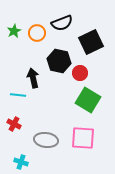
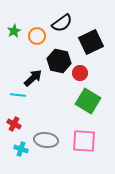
black semicircle: rotated 15 degrees counterclockwise
orange circle: moved 3 px down
black arrow: rotated 60 degrees clockwise
green square: moved 1 px down
pink square: moved 1 px right, 3 px down
cyan cross: moved 13 px up
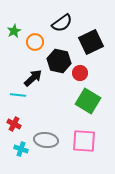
orange circle: moved 2 px left, 6 px down
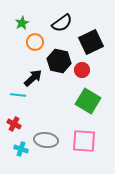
green star: moved 8 px right, 8 px up
red circle: moved 2 px right, 3 px up
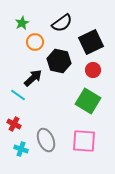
red circle: moved 11 px right
cyan line: rotated 28 degrees clockwise
gray ellipse: rotated 60 degrees clockwise
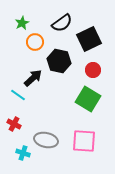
black square: moved 2 px left, 3 px up
green square: moved 2 px up
gray ellipse: rotated 55 degrees counterclockwise
cyan cross: moved 2 px right, 4 px down
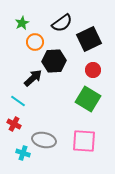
black hexagon: moved 5 px left; rotated 15 degrees counterclockwise
cyan line: moved 6 px down
gray ellipse: moved 2 px left
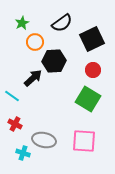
black square: moved 3 px right
cyan line: moved 6 px left, 5 px up
red cross: moved 1 px right
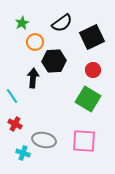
black square: moved 2 px up
black arrow: rotated 42 degrees counterclockwise
cyan line: rotated 21 degrees clockwise
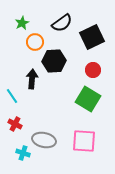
black arrow: moved 1 px left, 1 px down
